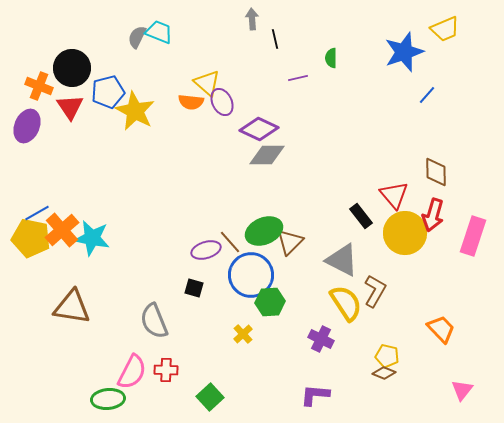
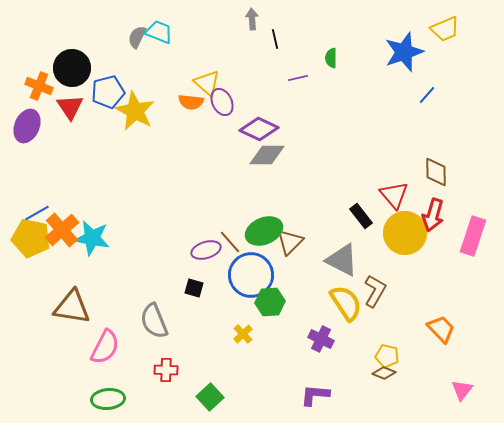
pink semicircle at (132, 372): moved 27 px left, 25 px up
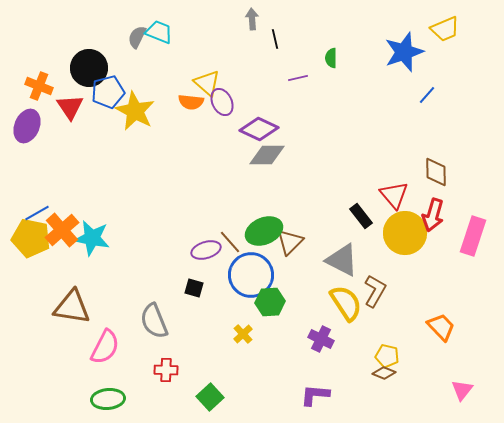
black circle at (72, 68): moved 17 px right
orange trapezoid at (441, 329): moved 2 px up
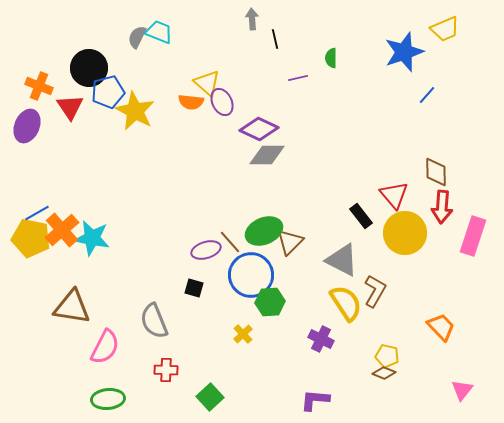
red arrow at (433, 215): moved 9 px right, 8 px up; rotated 12 degrees counterclockwise
purple L-shape at (315, 395): moved 5 px down
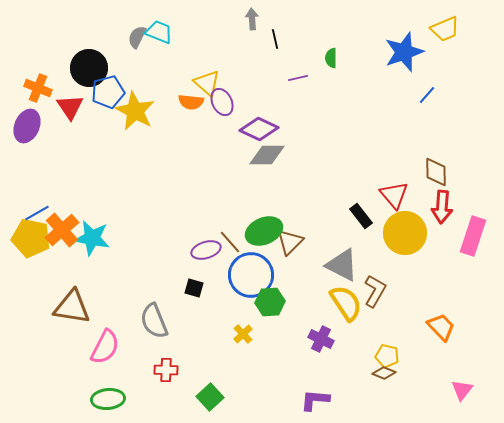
orange cross at (39, 86): moved 1 px left, 2 px down
gray triangle at (342, 260): moved 5 px down
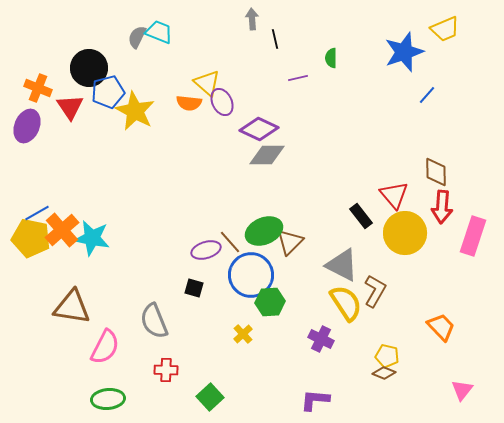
orange semicircle at (191, 102): moved 2 px left, 1 px down
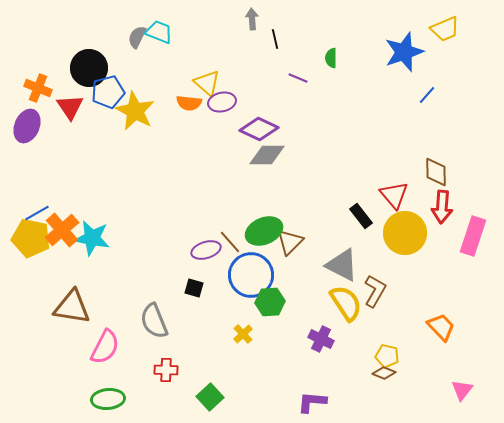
purple line at (298, 78): rotated 36 degrees clockwise
purple ellipse at (222, 102): rotated 76 degrees counterclockwise
purple L-shape at (315, 400): moved 3 px left, 2 px down
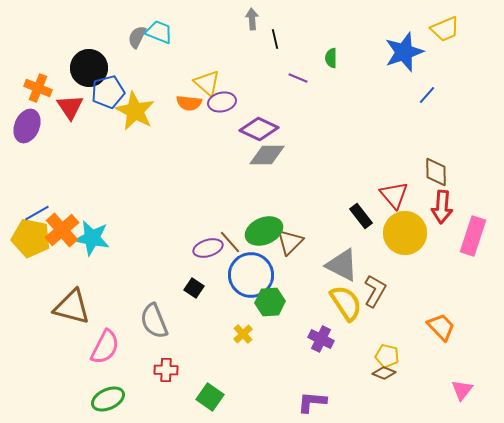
purple ellipse at (206, 250): moved 2 px right, 2 px up
black square at (194, 288): rotated 18 degrees clockwise
brown triangle at (72, 307): rotated 6 degrees clockwise
green square at (210, 397): rotated 12 degrees counterclockwise
green ellipse at (108, 399): rotated 20 degrees counterclockwise
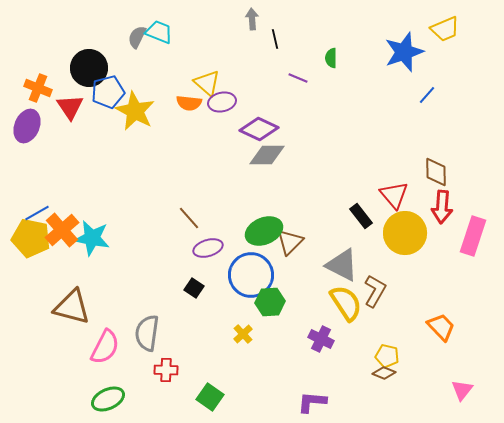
brown line at (230, 242): moved 41 px left, 24 px up
gray semicircle at (154, 321): moved 7 px left, 12 px down; rotated 30 degrees clockwise
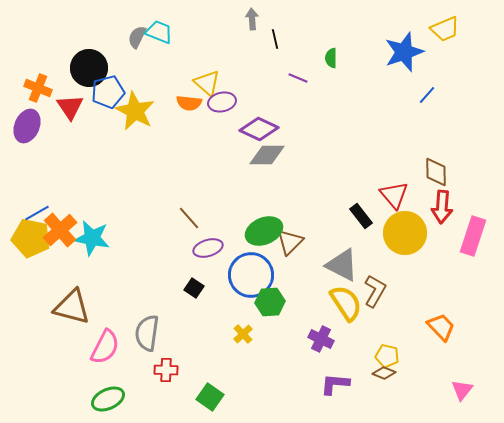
orange cross at (62, 230): moved 2 px left
purple L-shape at (312, 402): moved 23 px right, 18 px up
